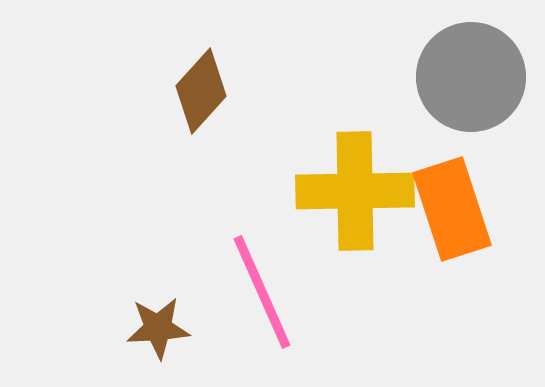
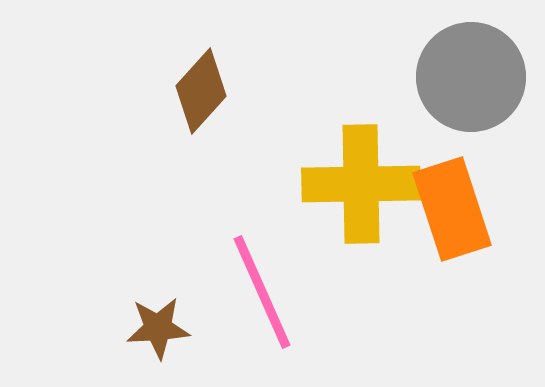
yellow cross: moved 6 px right, 7 px up
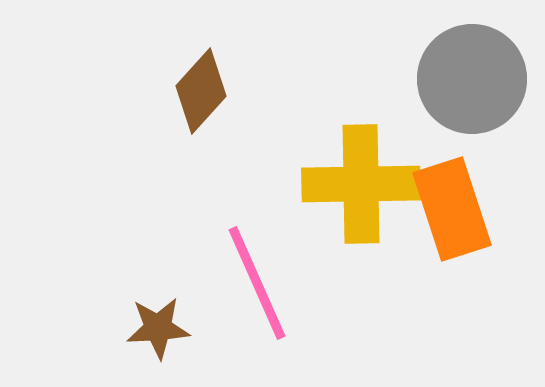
gray circle: moved 1 px right, 2 px down
pink line: moved 5 px left, 9 px up
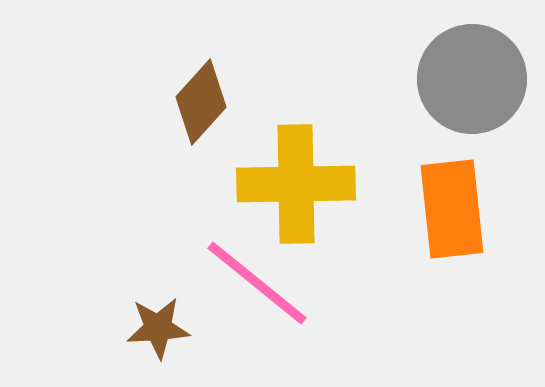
brown diamond: moved 11 px down
yellow cross: moved 65 px left
orange rectangle: rotated 12 degrees clockwise
pink line: rotated 27 degrees counterclockwise
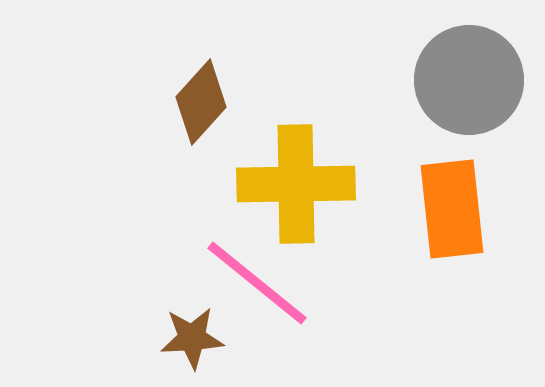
gray circle: moved 3 px left, 1 px down
brown star: moved 34 px right, 10 px down
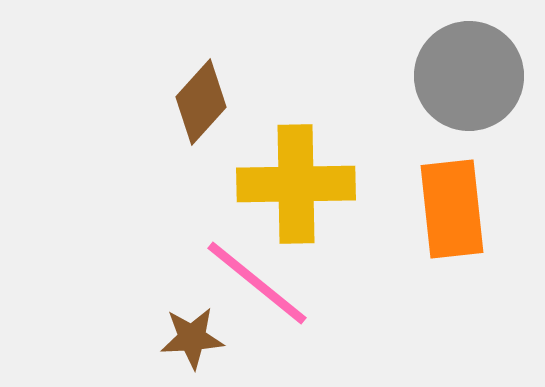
gray circle: moved 4 px up
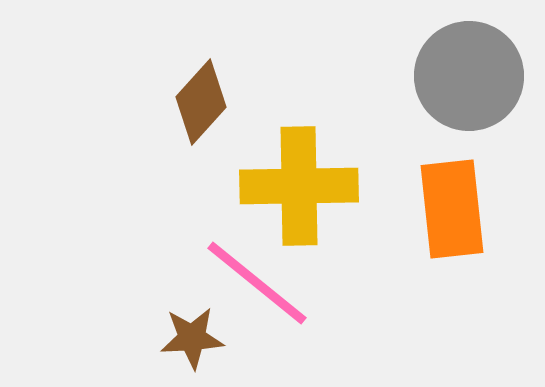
yellow cross: moved 3 px right, 2 px down
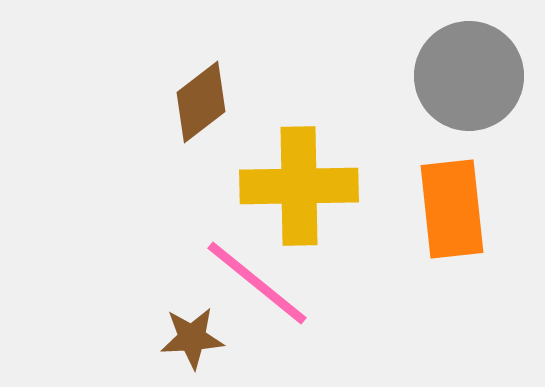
brown diamond: rotated 10 degrees clockwise
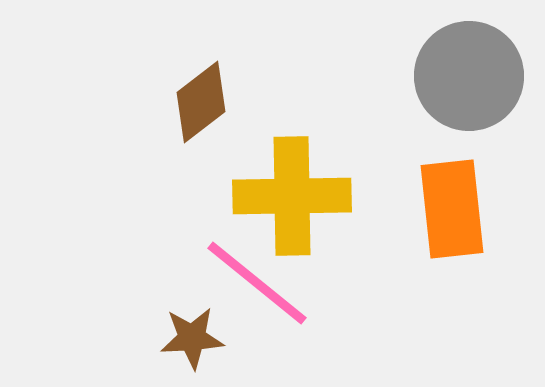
yellow cross: moved 7 px left, 10 px down
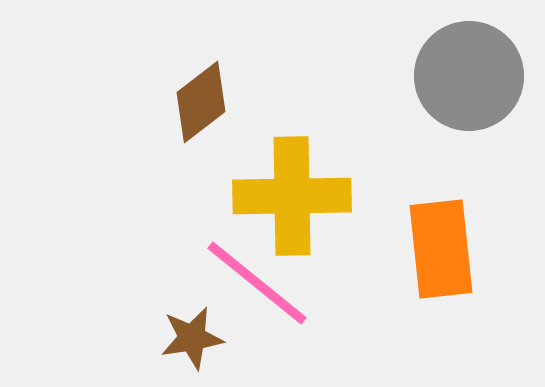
orange rectangle: moved 11 px left, 40 px down
brown star: rotated 6 degrees counterclockwise
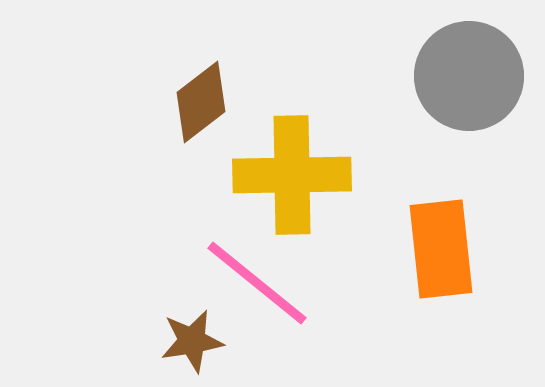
yellow cross: moved 21 px up
brown star: moved 3 px down
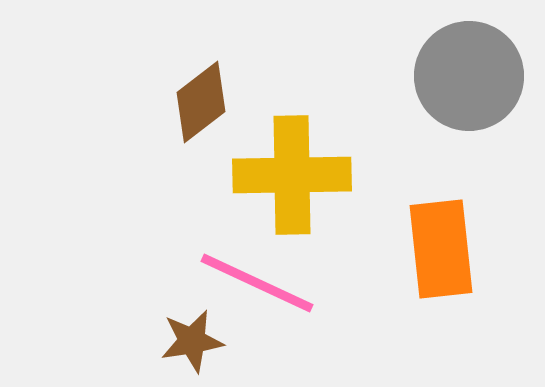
pink line: rotated 14 degrees counterclockwise
